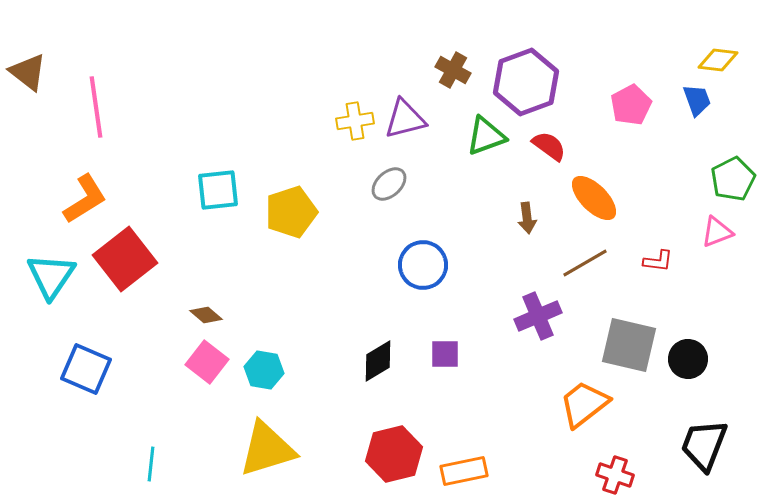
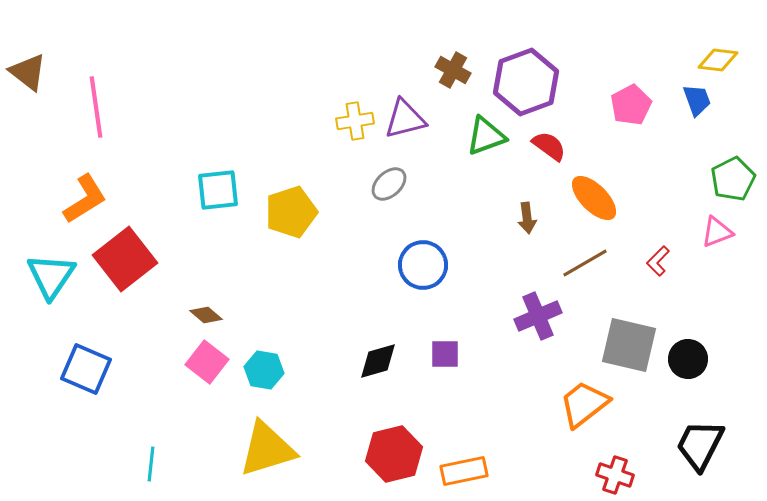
red L-shape: rotated 128 degrees clockwise
black diamond: rotated 15 degrees clockwise
black trapezoid: moved 4 px left; rotated 6 degrees clockwise
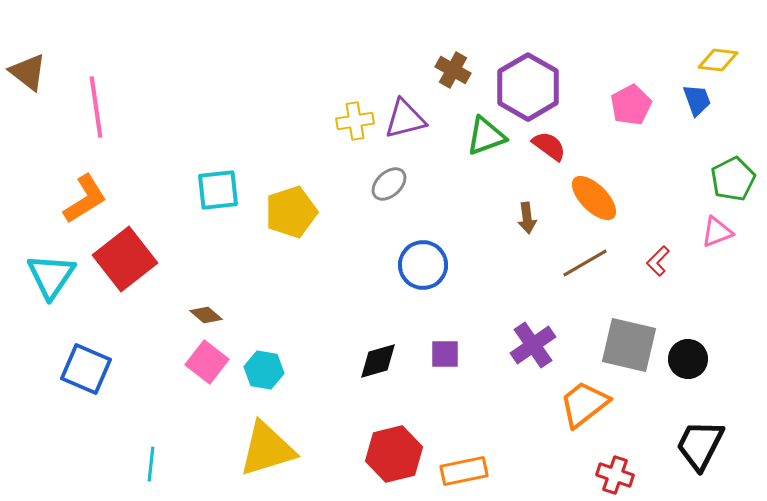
purple hexagon: moved 2 px right, 5 px down; rotated 10 degrees counterclockwise
purple cross: moved 5 px left, 29 px down; rotated 12 degrees counterclockwise
